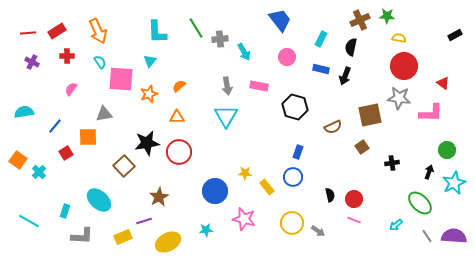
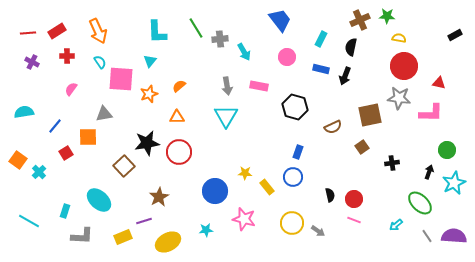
red triangle at (443, 83): moved 4 px left; rotated 24 degrees counterclockwise
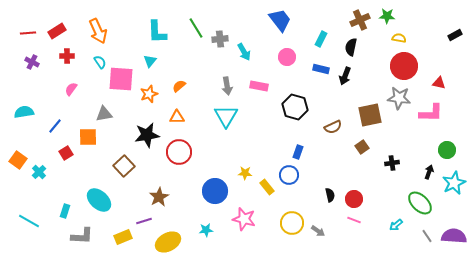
black star at (147, 143): moved 8 px up
blue circle at (293, 177): moved 4 px left, 2 px up
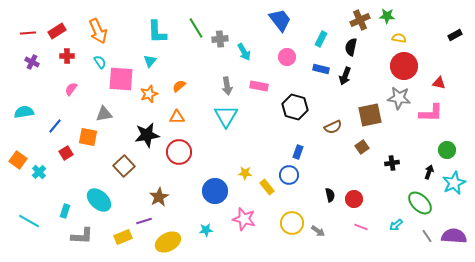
orange square at (88, 137): rotated 12 degrees clockwise
pink line at (354, 220): moved 7 px right, 7 px down
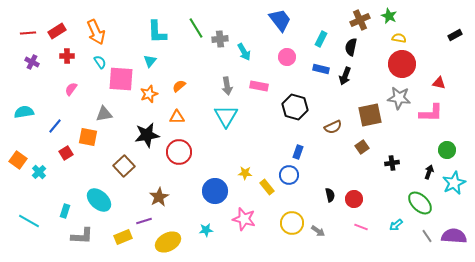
green star at (387, 16): moved 2 px right; rotated 21 degrees clockwise
orange arrow at (98, 31): moved 2 px left, 1 px down
red circle at (404, 66): moved 2 px left, 2 px up
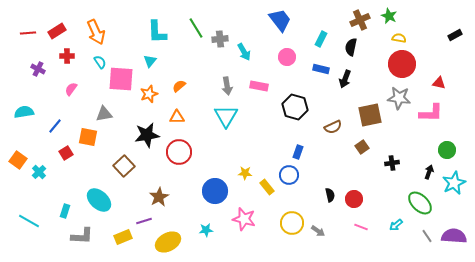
purple cross at (32, 62): moved 6 px right, 7 px down
black arrow at (345, 76): moved 3 px down
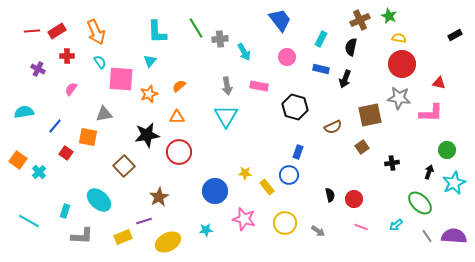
red line at (28, 33): moved 4 px right, 2 px up
red square at (66, 153): rotated 24 degrees counterclockwise
yellow circle at (292, 223): moved 7 px left
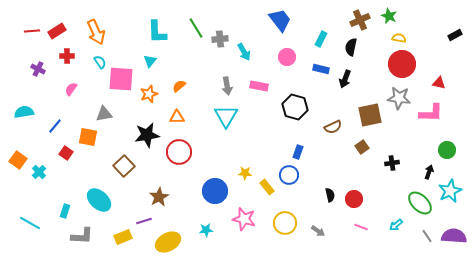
cyan star at (454, 183): moved 4 px left, 8 px down
cyan line at (29, 221): moved 1 px right, 2 px down
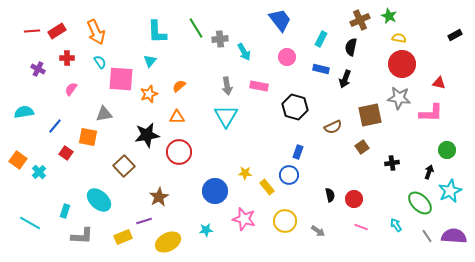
red cross at (67, 56): moved 2 px down
yellow circle at (285, 223): moved 2 px up
cyan arrow at (396, 225): rotated 96 degrees clockwise
